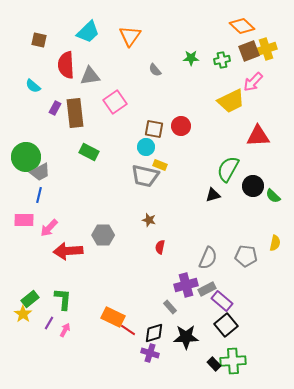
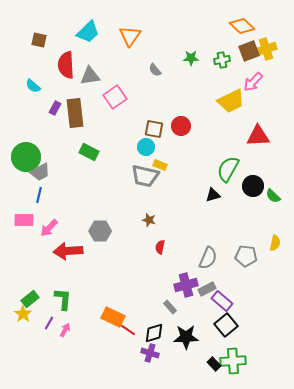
pink square at (115, 102): moved 5 px up
gray hexagon at (103, 235): moved 3 px left, 4 px up
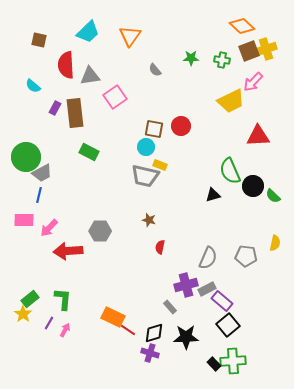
green cross at (222, 60): rotated 21 degrees clockwise
green semicircle at (228, 169): moved 2 px right, 2 px down; rotated 52 degrees counterclockwise
gray trapezoid at (40, 172): moved 2 px right, 1 px down
black square at (226, 325): moved 2 px right
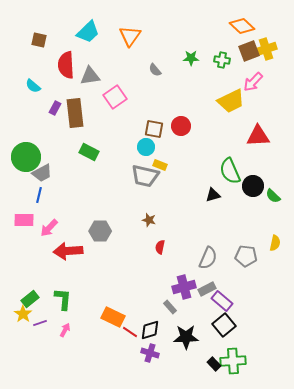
purple cross at (186, 285): moved 2 px left, 2 px down
purple line at (49, 323): moved 9 px left; rotated 40 degrees clockwise
black square at (228, 325): moved 4 px left
red line at (128, 330): moved 2 px right, 2 px down
black diamond at (154, 333): moved 4 px left, 3 px up
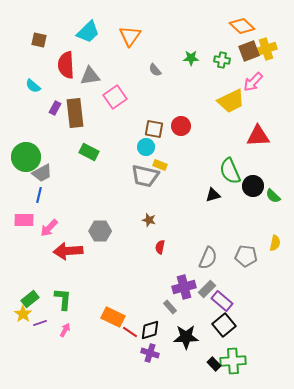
gray rectangle at (207, 289): rotated 18 degrees counterclockwise
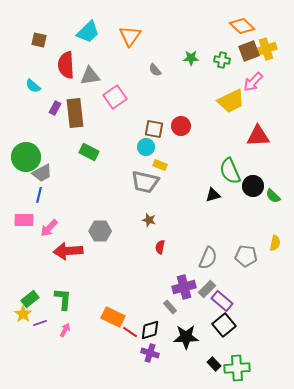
gray trapezoid at (145, 176): moved 6 px down
green cross at (233, 361): moved 4 px right, 7 px down
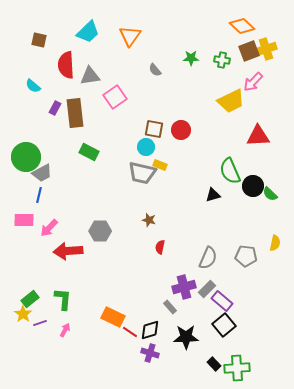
red circle at (181, 126): moved 4 px down
gray trapezoid at (145, 182): moved 3 px left, 9 px up
green semicircle at (273, 196): moved 3 px left, 2 px up
